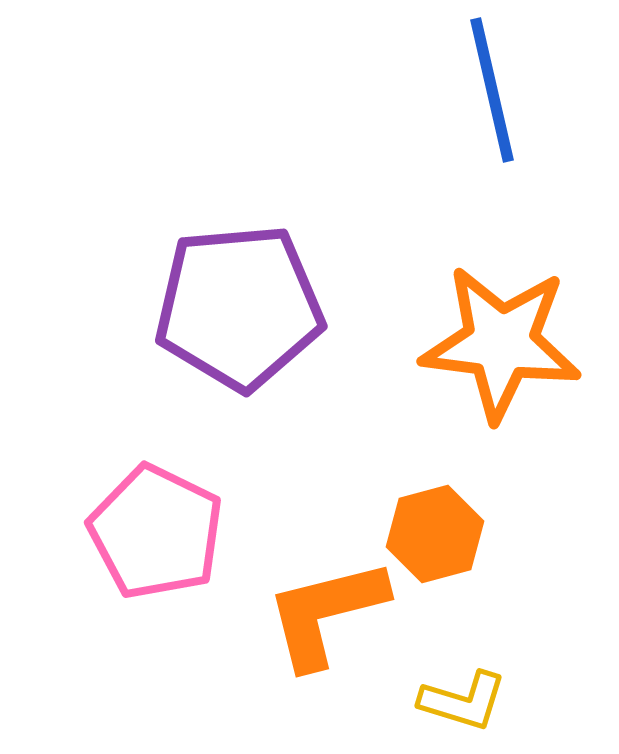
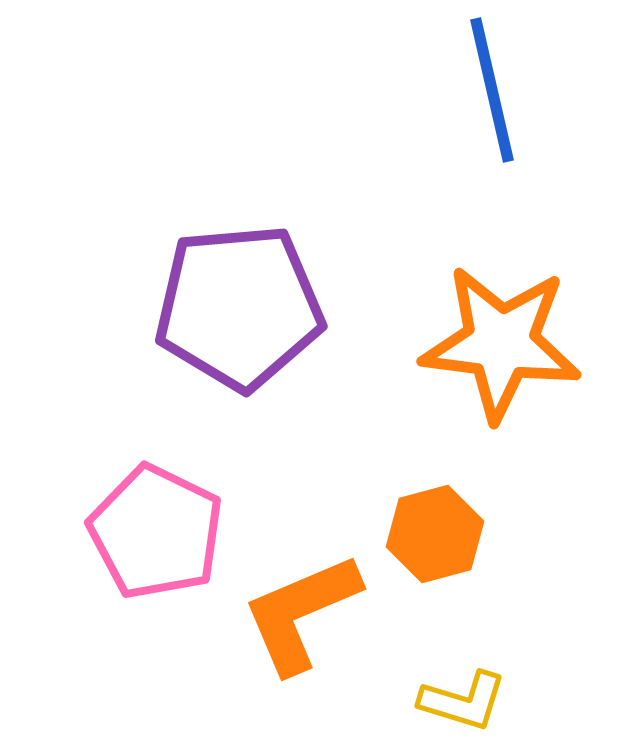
orange L-shape: moved 25 px left; rotated 9 degrees counterclockwise
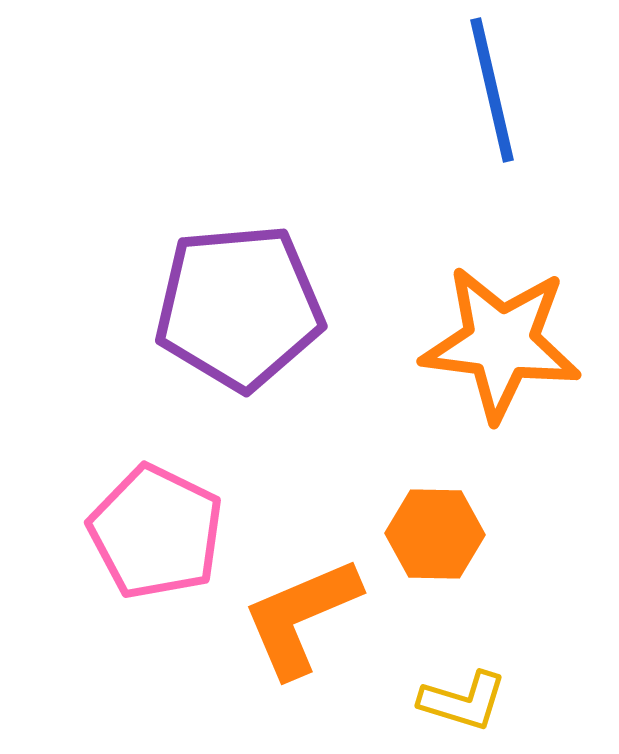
orange hexagon: rotated 16 degrees clockwise
orange L-shape: moved 4 px down
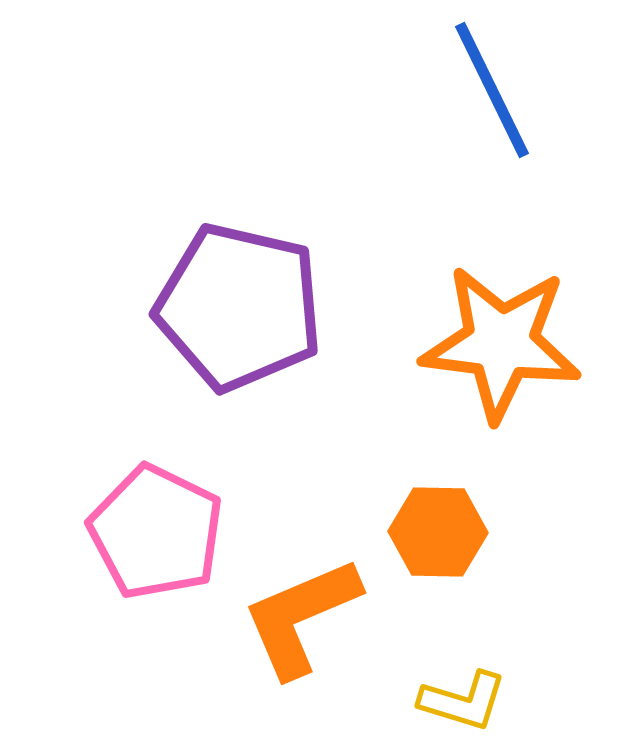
blue line: rotated 13 degrees counterclockwise
purple pentagon: rotated 18 degrees clockwise
orange hexagon: moved 3 px right, 2 px up
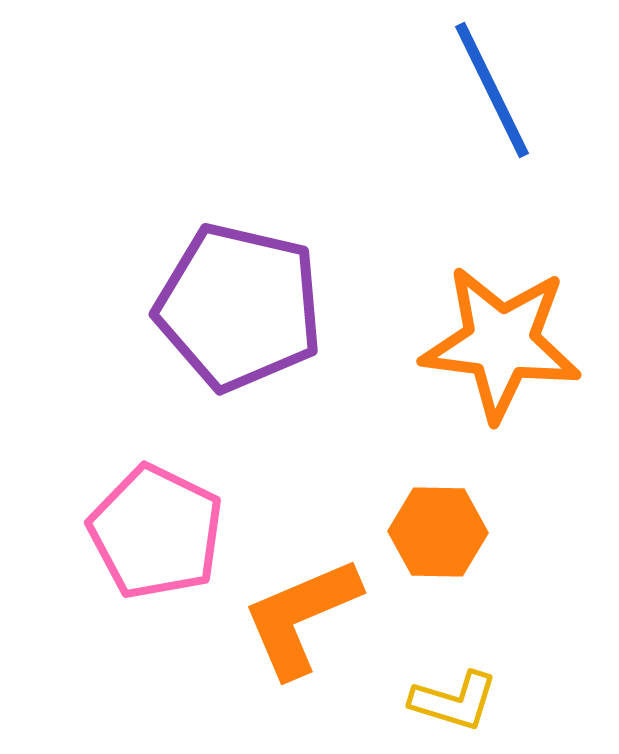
yellow L-shape: moved 9 px left
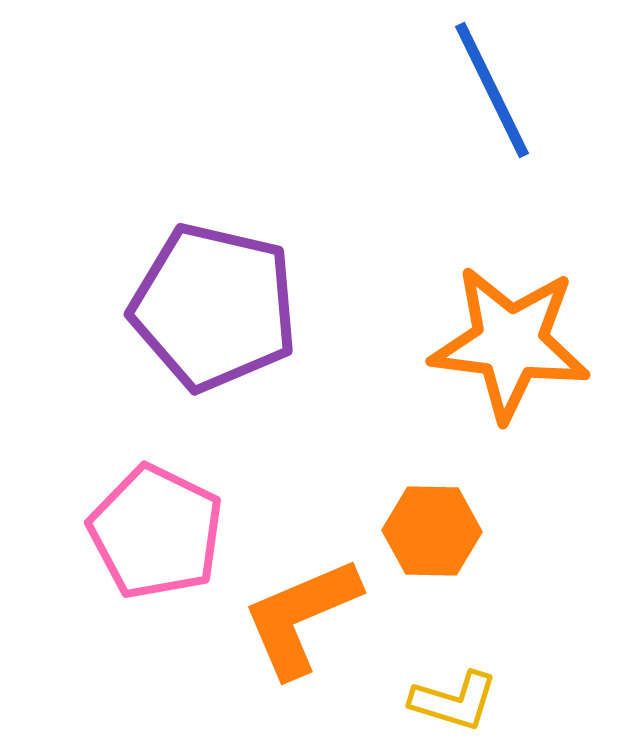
purple pentagon: moved 25 px left
orange star: moved 9 px right
orange hexagon: moved 6 px left, 1 px up
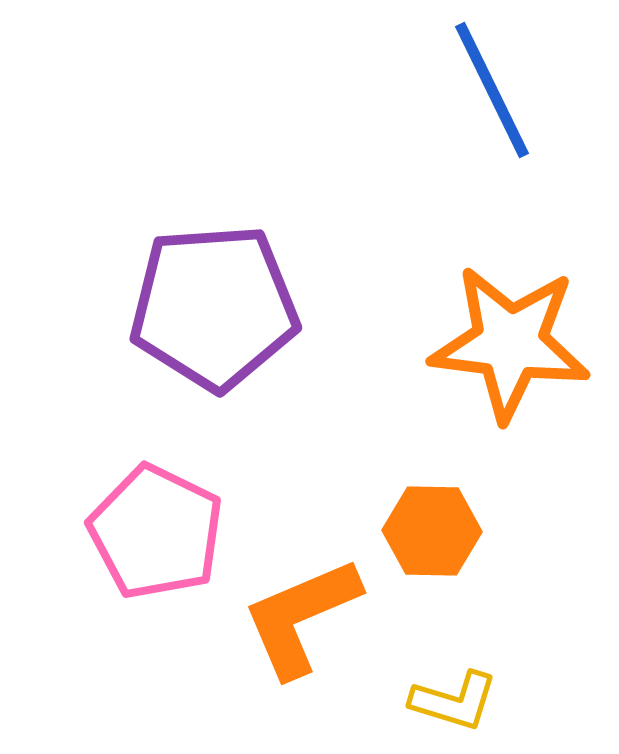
purple pentagon: rotated 17 degrees counterclockwise
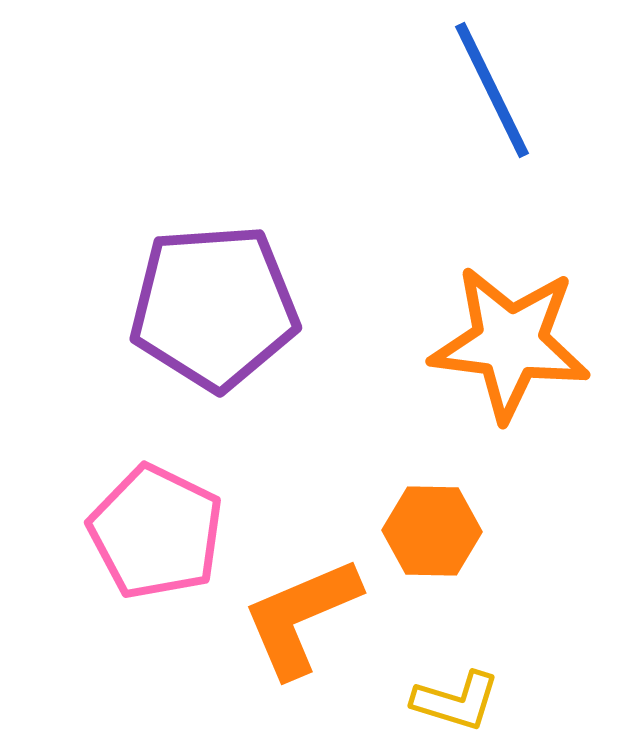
yellow L-shape: moved 2 px right
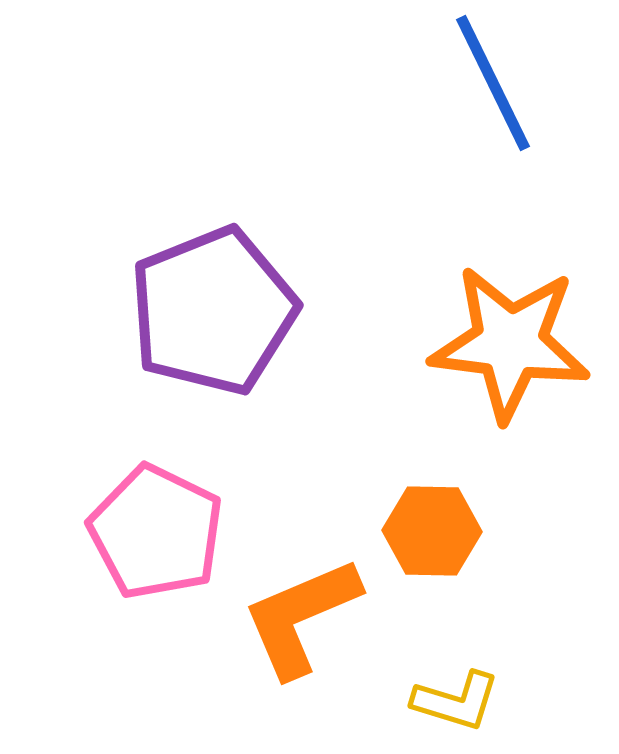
blue line: moved 1 px right, 7 px up
purple pentagon: moved 1 px left, 4 px down; rotated 18 degrees counterclockwise
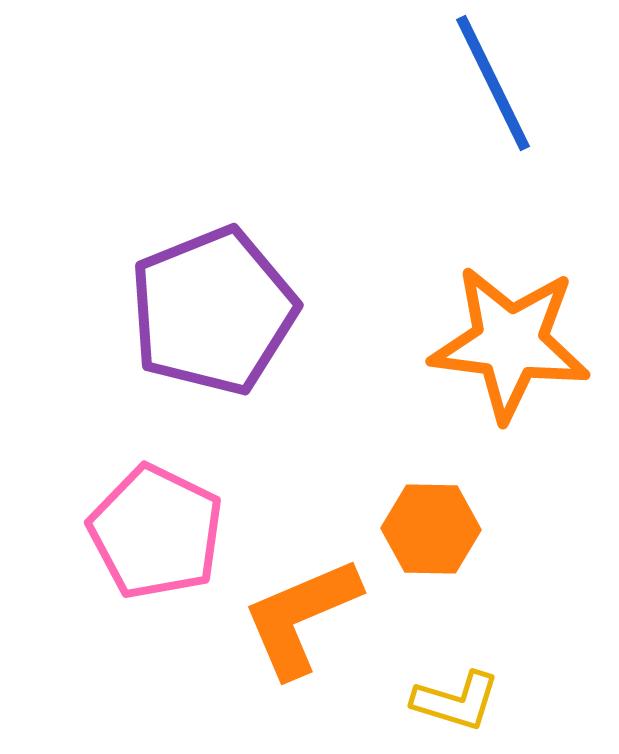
orange hexagon: moved 1 px left, 2 px up
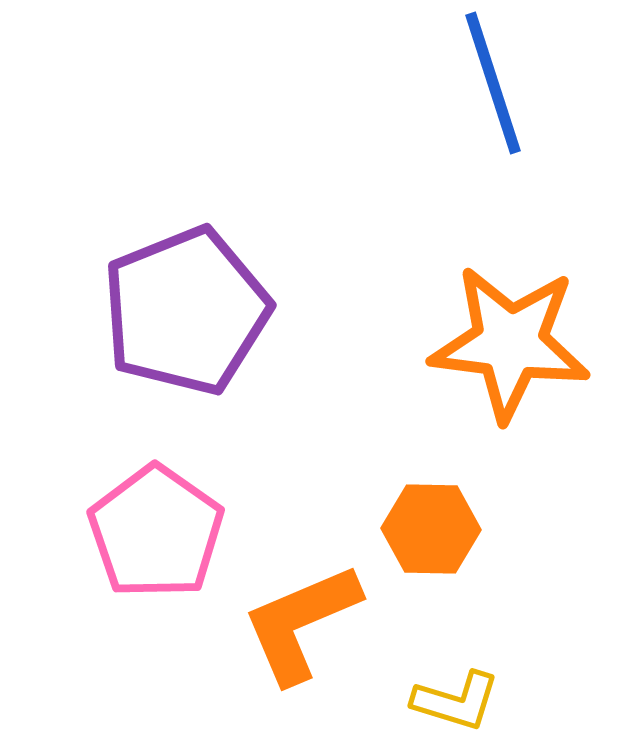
blue line: rotated 8 degrees clockwise
purple pentagon: moved 27 px left
pink pentagon: rotated 9 degrees clockwise
orange L-shape: moved 6 px down
